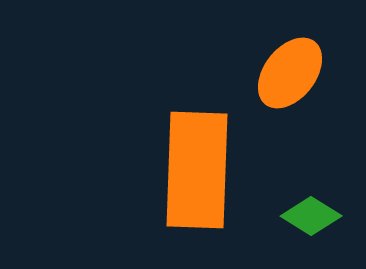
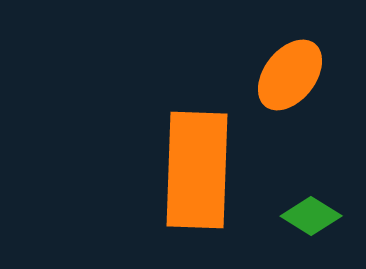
orange ellipse: moved 2 px down
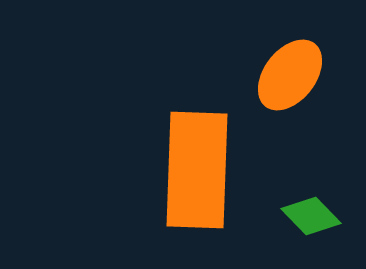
green diamond: rotated 14 degrees clockwise
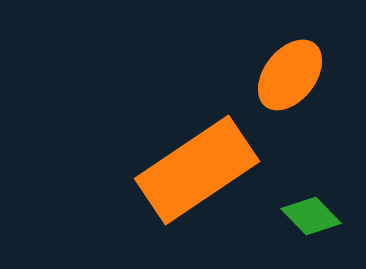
orange rectangle: rotated 54 degrees clockwise
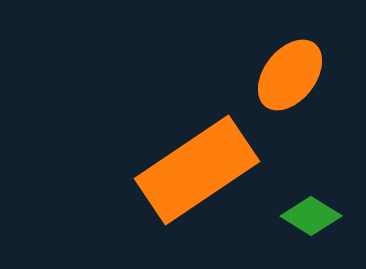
green diamond: rotated 14 degrees counterclockwise
